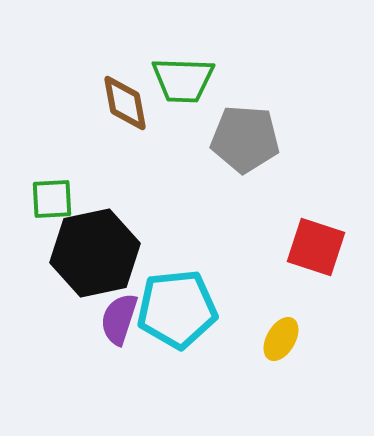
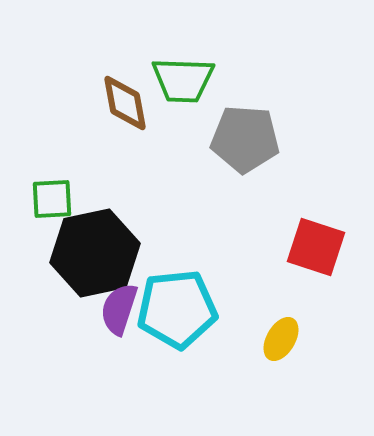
purple semicircle: moved 10 px up
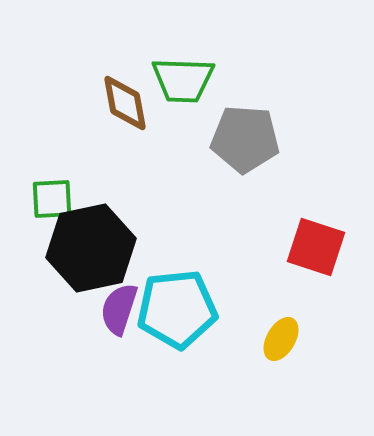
black hexagon: moved 4 px left, 5 px up
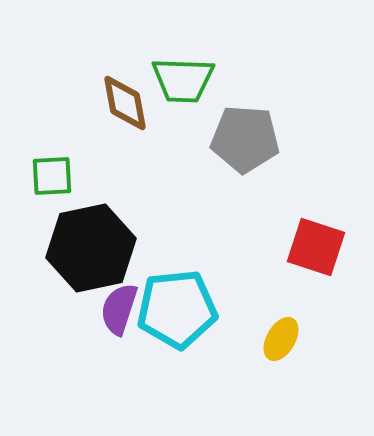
green square: moved 23 px up
